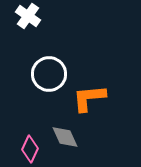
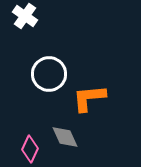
white cross: moved 3 px left
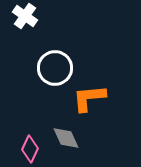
white circle: moved 6 px right, 6 px up
gray diamond: moved 1 px right, 1 px down
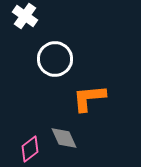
white circle: moved 9 px up
gray diamond: moved 2 px left
pink diamond: rotated 28 degrees clockwise
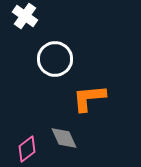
pink diamond: moved 3 px left
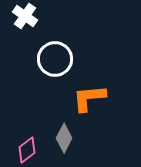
gray diamond: rotated 52 degrees clockwise
pink diamond: moved 1 px down
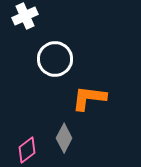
white cross: rotated 30 degrees clockwise
orange L-shape: rotated 12 degrees clockwise
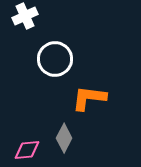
pink diamond: rotated 32 degrees clockwise
